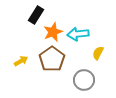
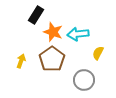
orange star: rotated 30 degrees counterclockwise
yellow arrow: rotated 40 degrees counterclockwise
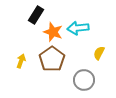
cyan arrow: moved 6 px up
yellow semicircle: moved 1 px right
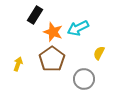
black rectangle: moved 1 px left
cyan arrow: rotated 20 degrees counterclockwise
yellow arrow: moved 3 px left, 3 px down
gray circle: moved 1 px up
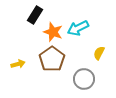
yellow arrow: rotated 56 degrees clockwise
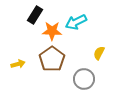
cyan arrow: moved 2 px left, 6 px up
orange star: moved 1 px left, 1 px up; rotated 18 degrees counterclockwise
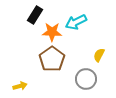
orange star: moved 1 px down
yellow semicircle: moved 2 px down
yellow arrow: moved 2 px right, 22 px down
gray circle: moved 2 px right
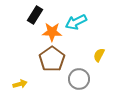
gray circle: moved 7 px left
yellow arrow: moved 2 px up
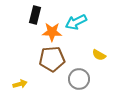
black rectangle: rotated 18 degrees counterclockwise
yellow semicircle: rotated 88 degrees counterclockwise
brown pentagon: rotated 30 degrees clockwise
